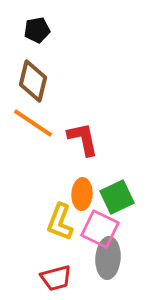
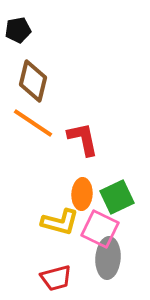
black pentagon: moved 19 px left
yellow L-shape: rotated 96 degrees counterclockwise
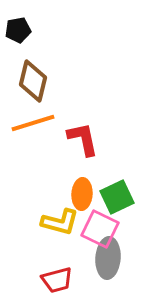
orange line: rotated 51 degrees counterclockwise
red trapezoid: moved 1 px right, 2 px down
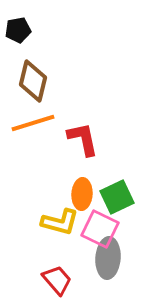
red trapezoid: rotated 116 degrees counterclockwise
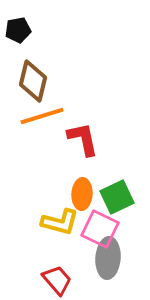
orange line: moved 9 px right, 7 px up
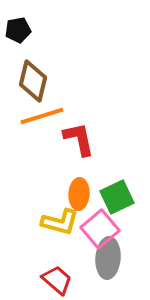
red L-shape: moved 4 px left
orange ellipse: moved 3 px left
pink square: rotated 24 degrees clockwise
red trapezoid: rotated 8 degrees counterclockwise
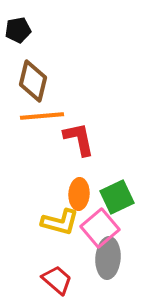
orange line: rotated 12 degrees clockwise
pink square: moved 1 px up
